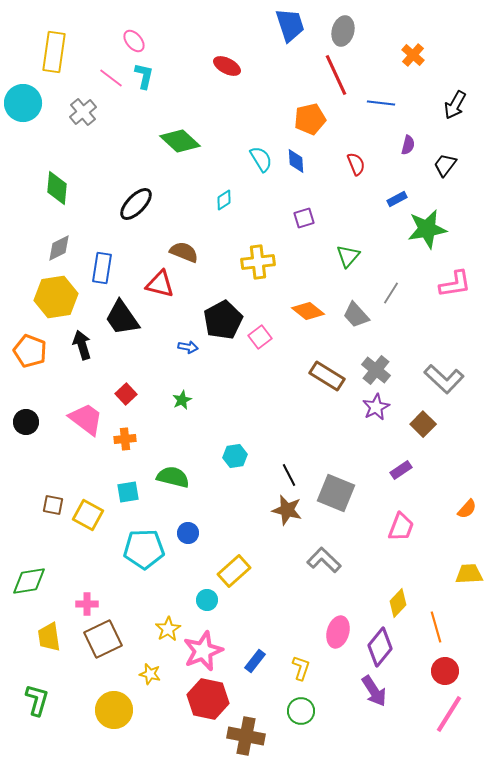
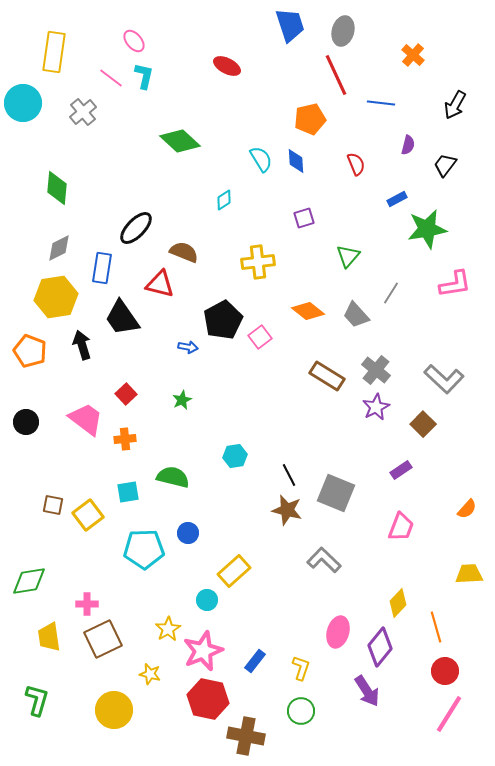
black ellipse at (136, 204): moved 24 px down
yellow square at (88, 515): rotated 24 degrees clockwise
purple arrow at (374, 691): moved 7 px left
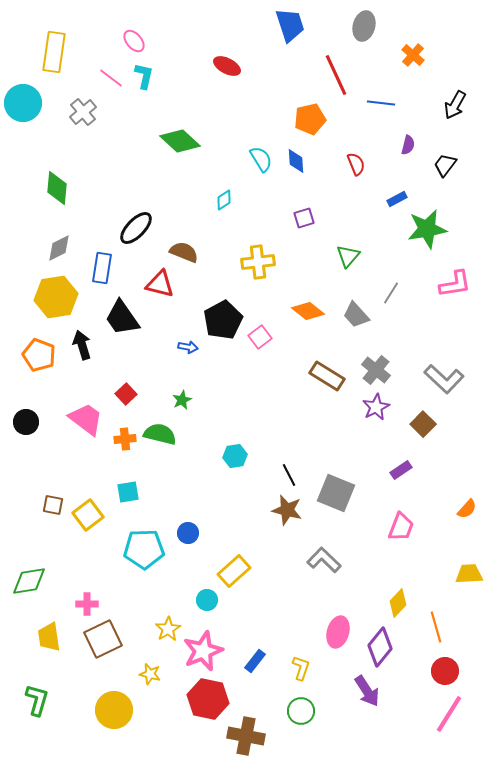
gray ellipse at (343, 31): moved 21 px right, 5 px up
orange pentagon at (30, 351): moved 9 px right, 4 px down
green semicircle at (173, 477): moved 13 px left, 43 px up
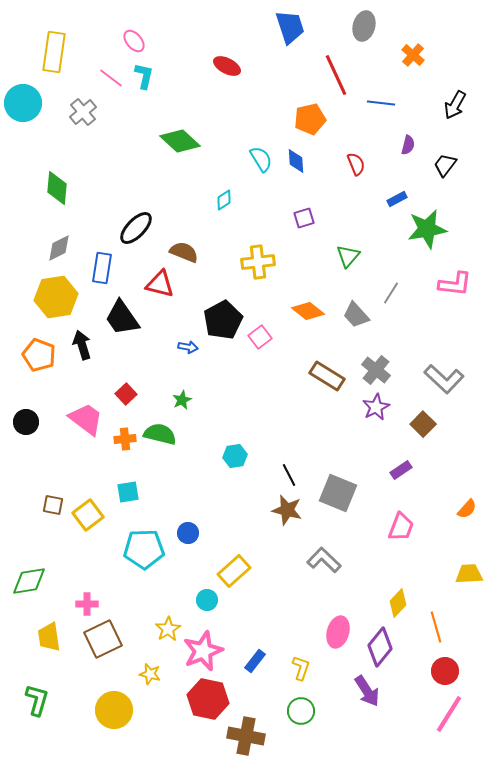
blue trapezoid at (290, 25): moved 2 px down
pink L-shape at (455, 284): rotated 16 degrees clockwise
gray square at (336, 493): moved 2 px right
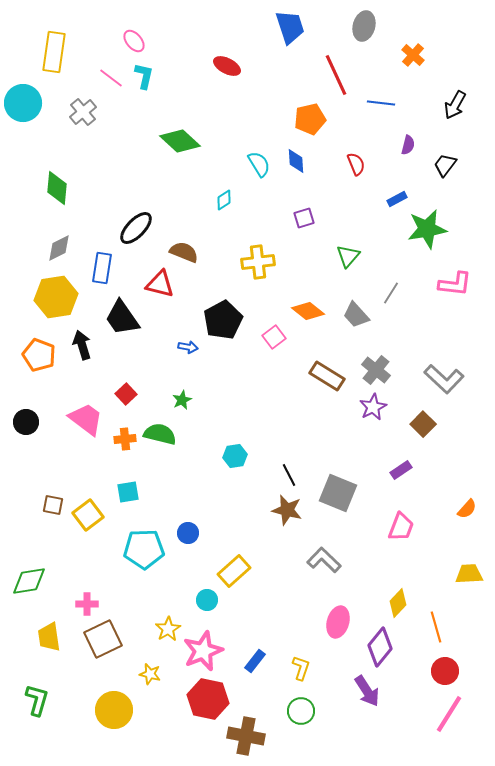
cyan semicircle at (261, 159): moved 2 px left, 5 px down
pink square at (260, 337): moved 14 px right
purple star at (376, 407): moved 3 px left
pink ellipse at (338, 632): moved 10 px up
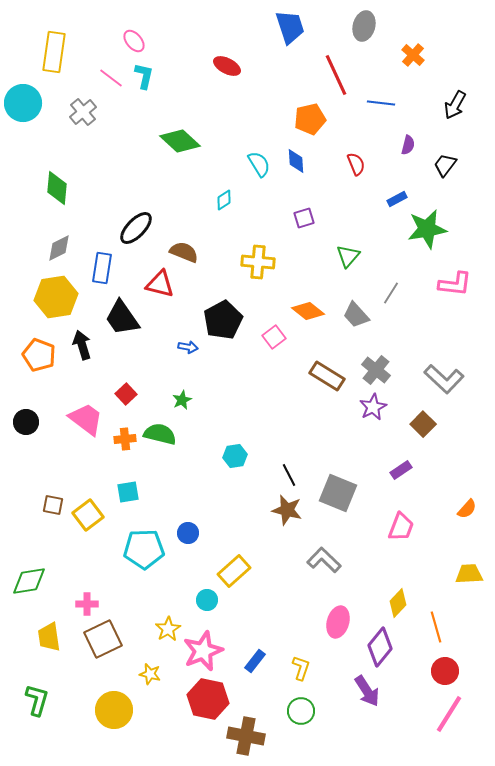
yellow cross at (258, 262): rotated 12 degrees clockwise
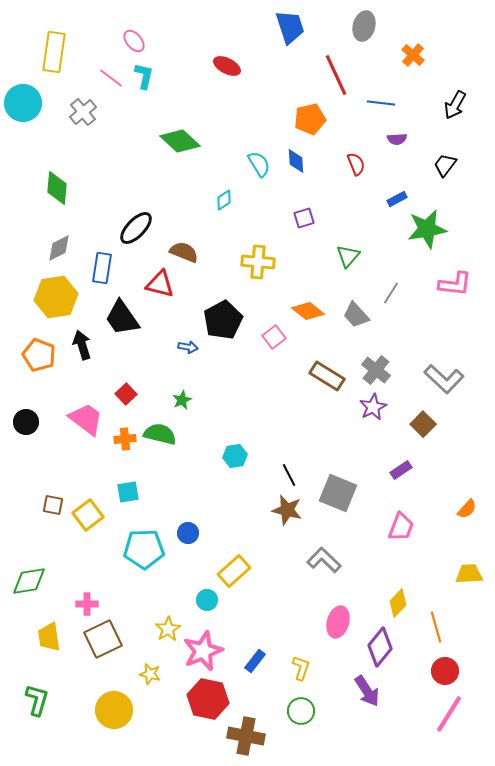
purple semicircle at (408, 145): moved 11 px left, 6 px up; rotated 72 degrees clockwise
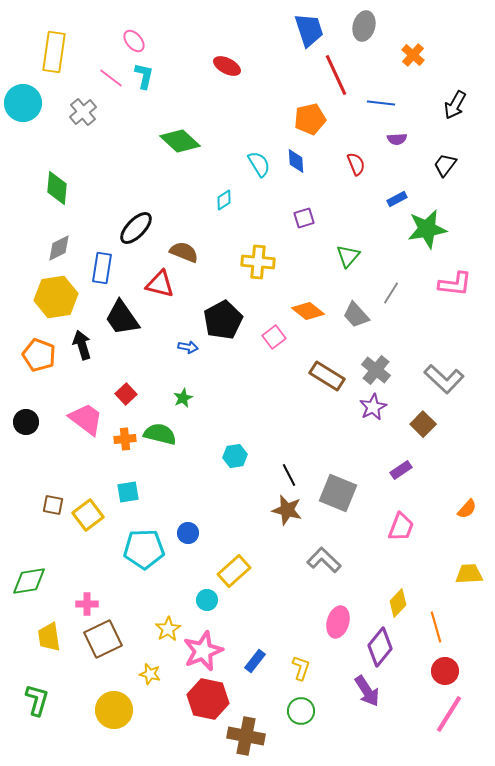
blue trapezoid at (290, 27): moved 19 px right, 3 px down
green star at (182, 400): moved 1 px right, 2 px up
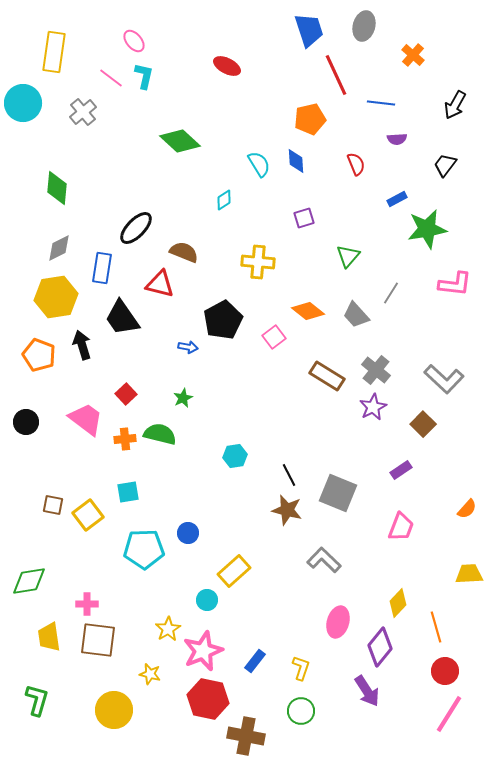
brown square at (103, 639): moved 5 px left, 1 px down; rotated 33 degrees clockwise
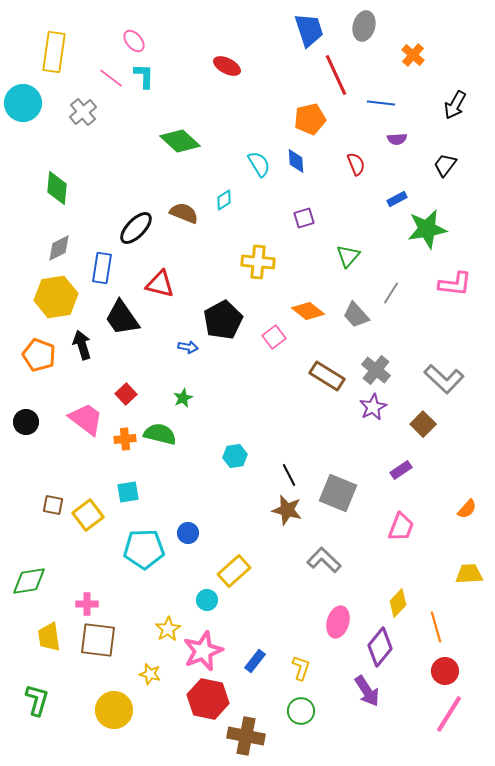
cyan L-shape at (144, 76): rotated 12 degrees counterclockwise
brown semicircle at (184, 252): moved 39 px up
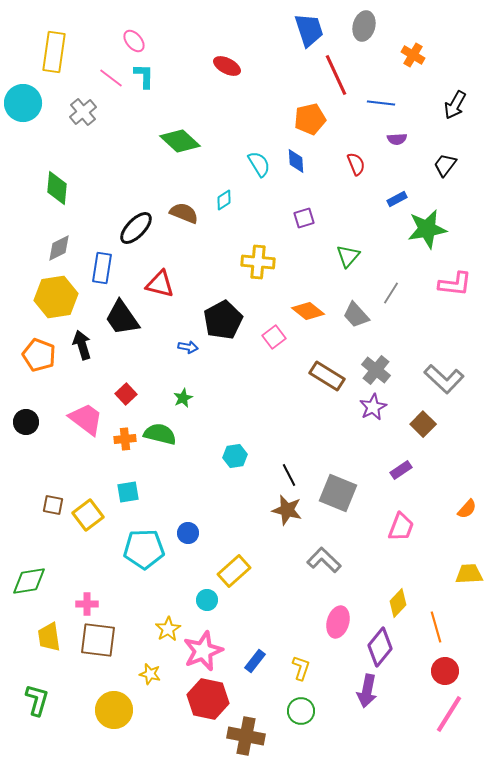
orange cross at (413, 55): rotated 10 degrees counterclockwise
purple arrow at (367, 691): rotated 44 degrees clockwise
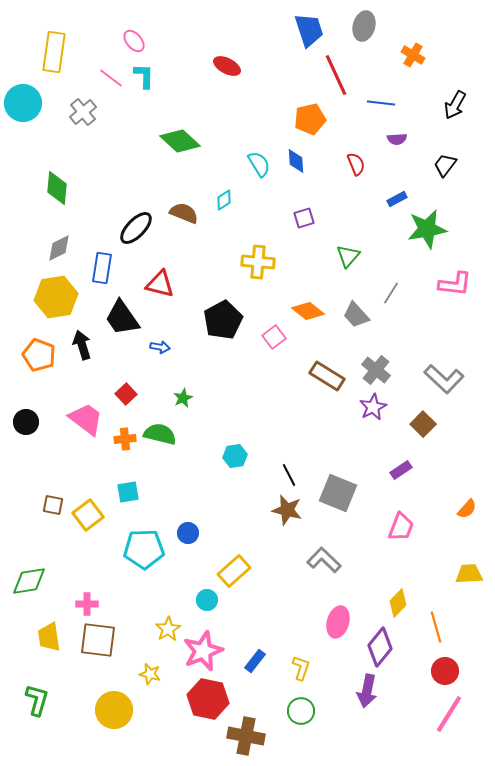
blue arrow at (188, 347): moved 28 px left
